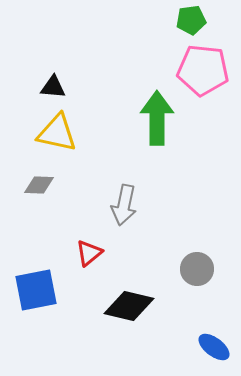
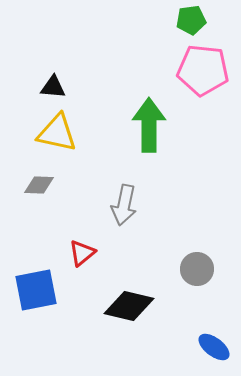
green arrow: moved 8 px left, 7 px down
red triangle: moved 7 px left
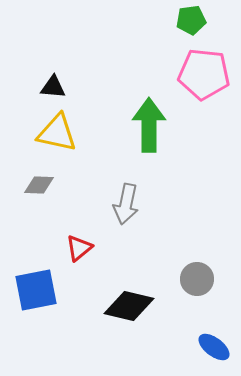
pink pentagon: moved 1 px right, 4 px down
gray arrow: moved 2 px right, 1 px up
red triangle: moved 3 px left, 5 px up
gray circle: moved 10 px down
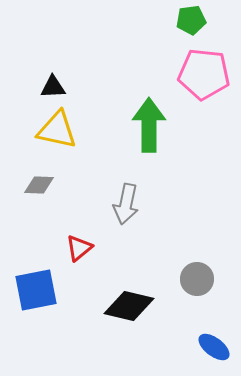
black triangle: rotated 8 degrees counterclockwise
yellow triangle: moved 3 px up
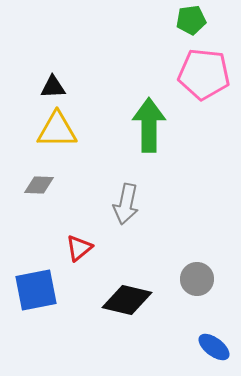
yellow triangle: rotated 12 degrees counterclockwise
black diamond: moved 2 px left, 6 px up
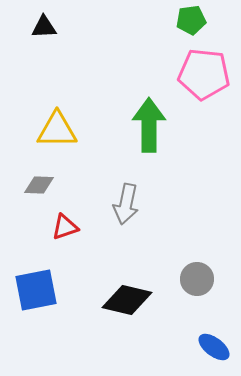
black triangle: moved 9 px left, 60 px up
red triangle: moved 14 px left, 21 px up; rotated 20 degrees clockwise
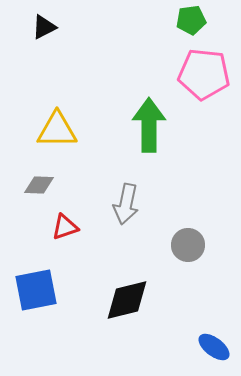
black triangle: rotated 24 degrees counterclockwise
gray circle: moved 9 px left, 34 px up
black diamond: rotated 27 degrees counterclockwise
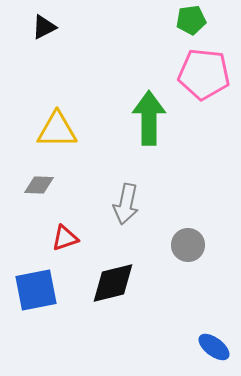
green arrow: moved 7 px up
red triangle: moved 11 px down
black diamond: moved 14 px left, 17 px up
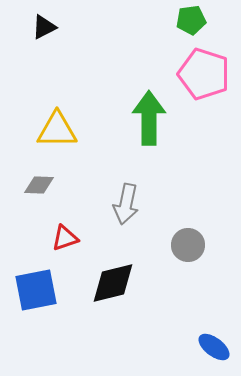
pink pentagon: rotated 12 degrees clockwise
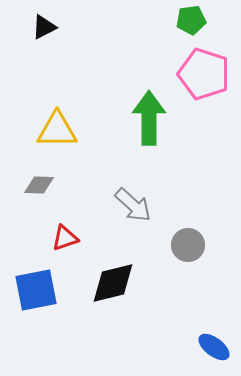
gray arrow: moved 7 px right, 1 px down; rotated 60 degrees counterclockwise
